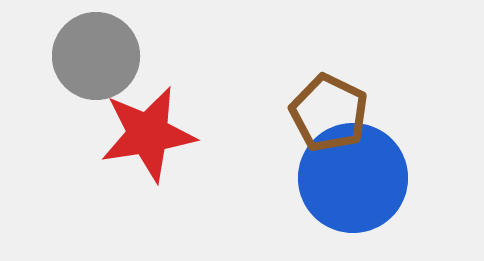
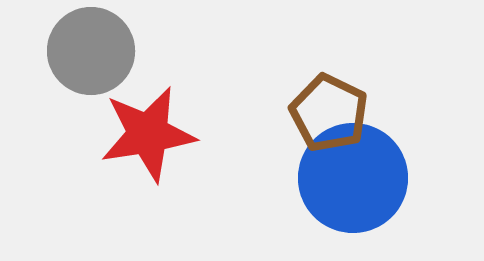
gray circle: moved 5 px left, 5 px up
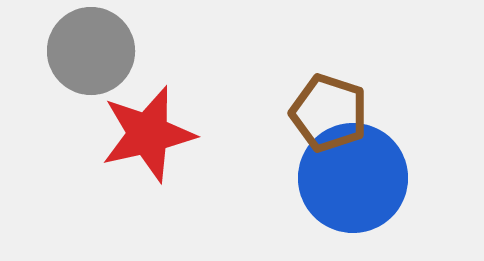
brown pentagon: rotated 8 degrees counterclockwise
red star: rotated 4 degrees counterclockwise
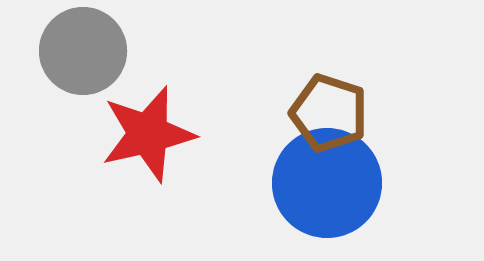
gray circle: moved 8 px left
blue circle: moved 26 px left, 5 px down
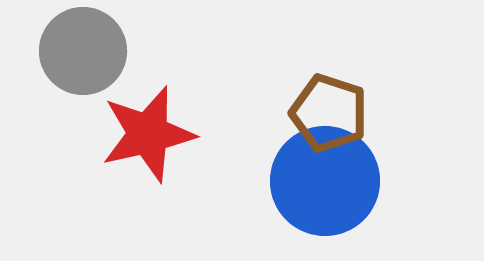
blue circle: moved 2 px left, 2 px up
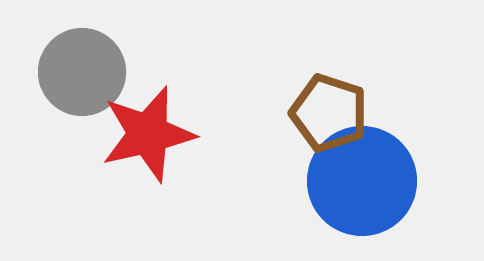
gray circle: moved 1 px left, 21 px down
blue circle: moved 37 px right
